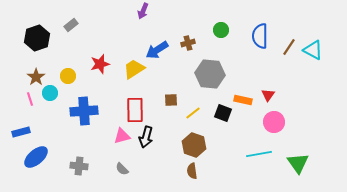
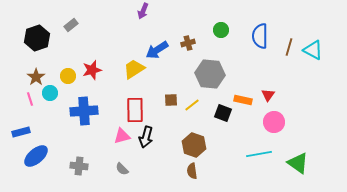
brown line: rotated 18 degrees counterclockwise
red star: moved 8 px left, 6 px down
yellow line: moved 1 px left, 8 px up
blue ellipse: moved 1 px up
green triangle: rotated 20 degrees counterclockwise
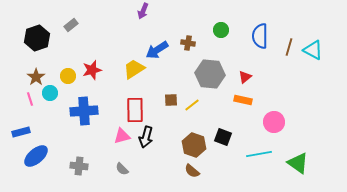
brown cross: rotated 24 degrees clockwise
red triangle: moved 23 px left, 18 px up; rotated 16 degrees clockwise
black square: moved 24 px down
brown semicircle: rotated 42 degrees counterclockwise
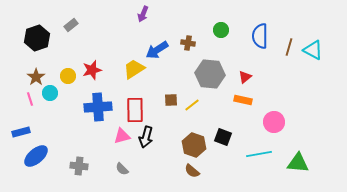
purple arrow: moved 3 px down
blue cross: moved 14 px right, 4 px up
green triangle: rotated 30 degrees counterclockwise
